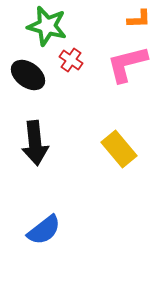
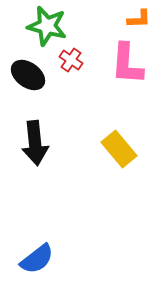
pink L-shape: rotated 72 degrees counterclockwise
blue semicircle: moved 7 px left, 29 px down
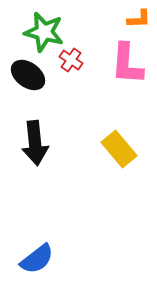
green star: moved 3 px left, 6 px down
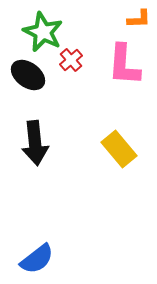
green star: moved 1 px left; rotated 12 degrees clockwise
red cross: rotated 15 degrees clockwise
pink L-shape: moved 3 px left, 1 px down
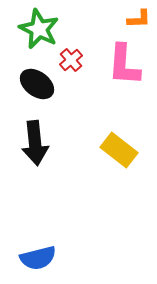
green star: moved 4 px left, 3 px up
black ellipse: moved 9 px right, 9 px down
yellow rectangle: moved 1 px down; rotated 12 degrees counterclockwise
blue semicircle: moved 1 px right, 1 px up; rotated 24 degrees clockwise
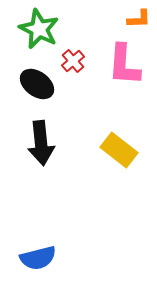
red cross: moved 2 px right, 1 px down
black arrow: moved 6 px right
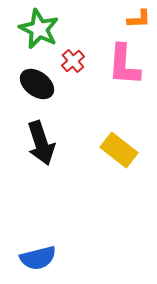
black arrow: rotated 12 degrees counterclockwise
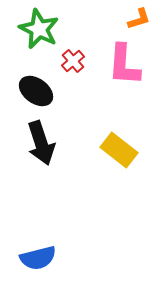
orange L-shape: rotated 15 degrees counterclockwise
black ellipse: moved 1 px left, 7 px down
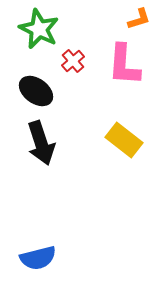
yellow rectangle: moved 5 px right, 10 px up
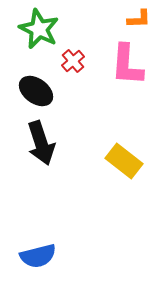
orange L-shape: rotated 15 degrees clockwise
pink L-shape: moved 3 px right
yellow rectangle: moved 21 px down
blue semicircle: moved 2 px up
